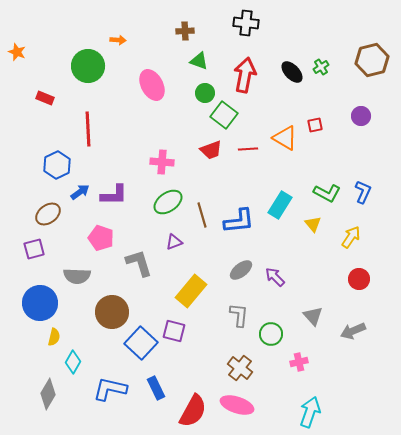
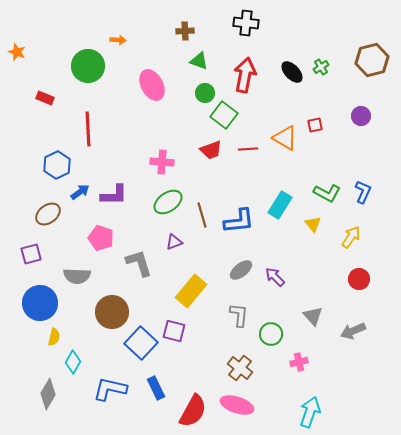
purple square at (34, 249): moved 3 px left, 5 px down
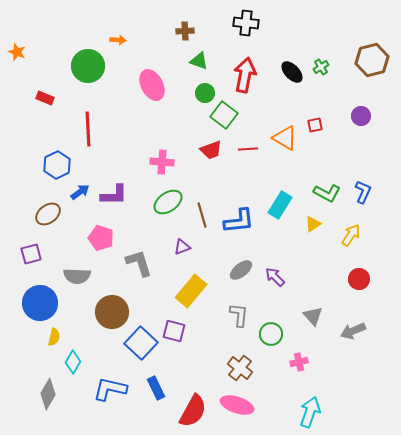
yellow triangle at (313, 224): rotated 36 degrees clockwise
yellow arrow at (351, 237): moved 2 px up
purple triangle at (174, 242): moved 8 px right, 5 px down
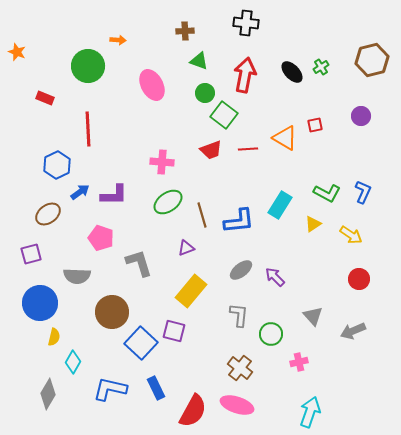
yellow arrow at (351, 235): rotated 90 degrees clockwise
purple triangle at (182, 247): moved 4 px right, 1 px down
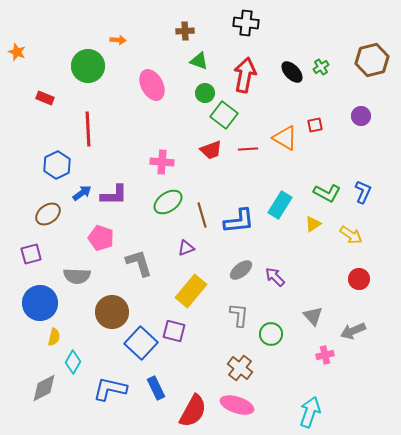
blue arrow at (80, 192): moved 2 px right, 1 px down
pink cross at (299, 362): moved 26 px right, 7 px up
gray diamond at (48, 394): moved 4 px left, 6 px up; rotated 32 degrees clockwise
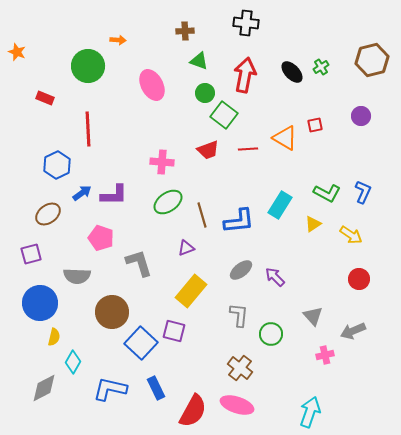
red trapezoid at (211, 150): moved 3 px left
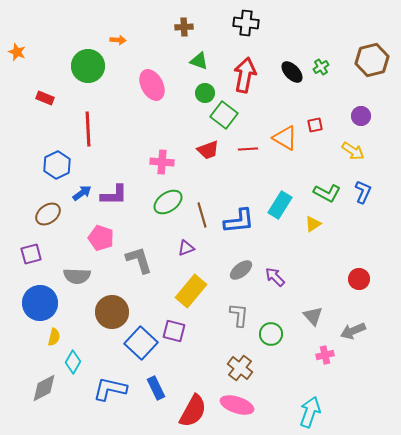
brown cross at (185, 31): moved 1 px left, 4 px up
yellow arrow at (351, 235): moved 2 px right, 84 px up
gray L-shape at (139, 263): moved 3 px up
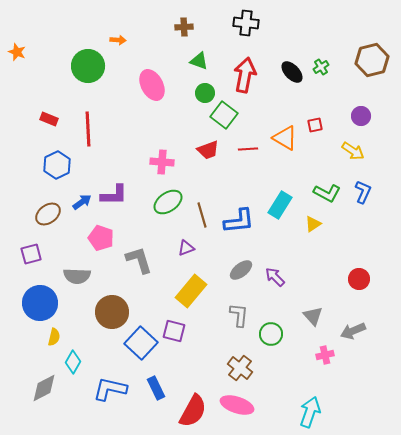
red rectangle at (45, 98): moved 4 px right, 21 px down
blue arrow at (82, 193): moved 9 px down
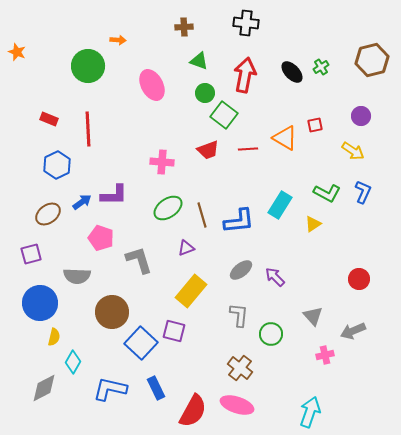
green ellipse at (168, 202): moved 6 px down
